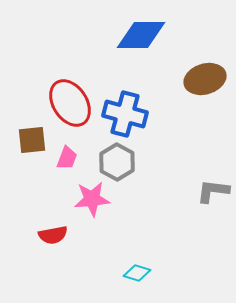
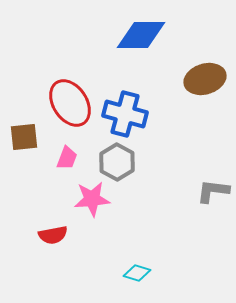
brown square: moved 8 px left, 3 px up
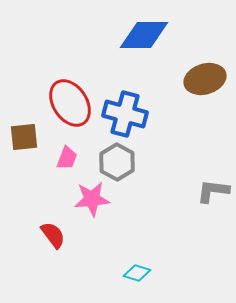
blue diamond: moved 3 px right
red semicircle: rotated 116 degrees counterclockwise
